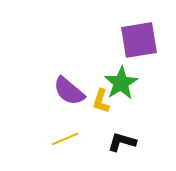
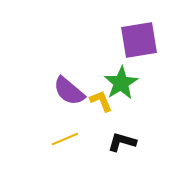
yellow L-shape: rotated 140 degrees clockwise
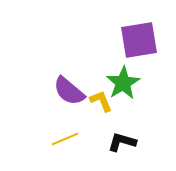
green star: moved 2 px right
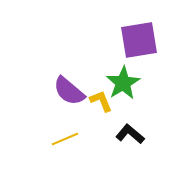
black L-shape: moved 8 px right, 8 px up; rotated 24 degrees clockwise
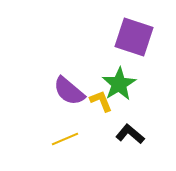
purple square: moved 5 px left, 3 px up; rotated 27 degrees clockwise
green star: moved 4 px left, 1 px down
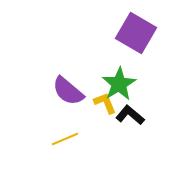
purple square: moved 2 px right, 4 px up; rotated 12 degrees clockwise
purple semicircle: moved 1 px left
yellow L-shape: moved 4 px right, 2 px down
black L-shape: moved 19 px up
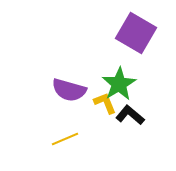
purple semicircle: moved 1 px right, 1 px up; rotated 24 degrees counterclockwise
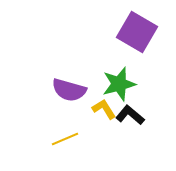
purple square: moved 1 px right, 1 px up
green star: rotated 16 degrees clockwise
yellow L-shape: moved 1 px left, 6 px down; rotated 10 degrees counterclockwise
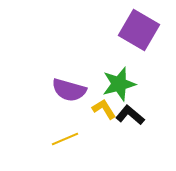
purple square: moved 2 px right, 2 px up
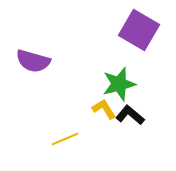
purple semicircle: moved 36 px left, 29 px up
